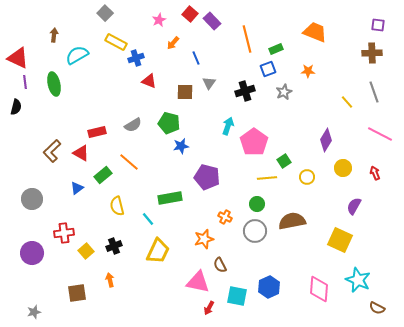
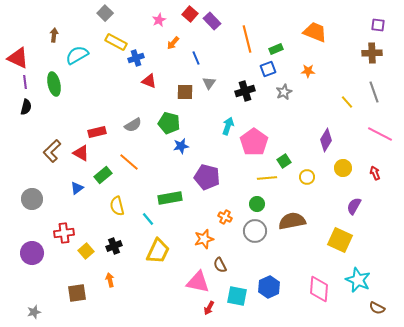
black semicircle at (16, 107): moved 10 px right
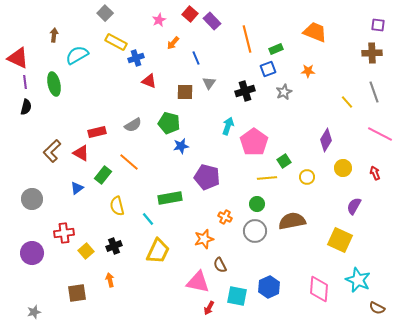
green rectangle at (103, 175): rotated 12 degrees counterclockwise
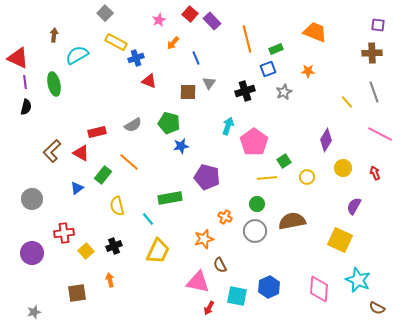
brown square at (185, 92): moved 3 px right
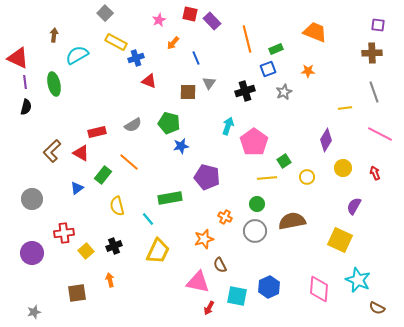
red square at (190, 14): rotated 28 degrees counterclockwise
yellow line at (347, 102): moved 2 px left, 6 px down; rotated 56 degrees counterclockwise
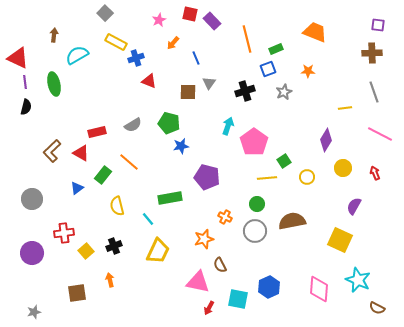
cyan square at (237, 296): moved 1 px right, 3 px down
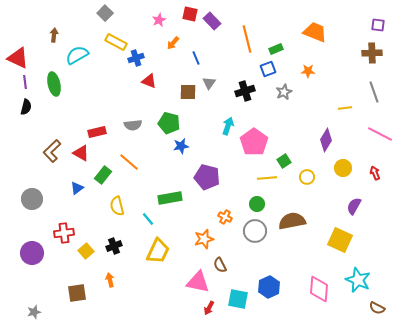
gray semicircle at (133, 125): rotated 24 degrees clockwise
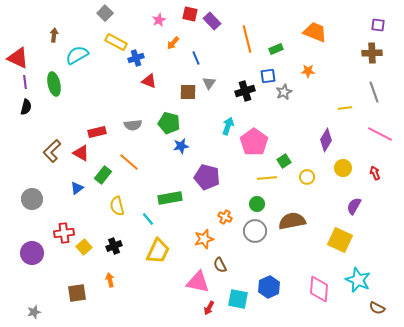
blue square at (268, 69): moved 7 px down; rotated 14 degrees clockwise
yellow square at (86, 251): moved 2 px left, 4 px up
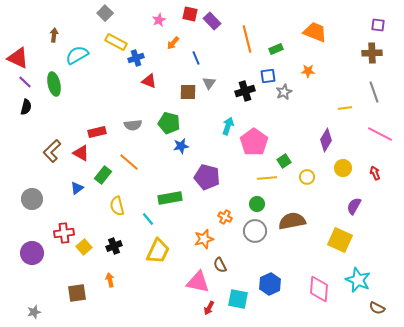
purple line at (25, 82): rotated 40 degrees counterclockwise
blue hexagon at (269, 287): moved 1 px right, 3 px up
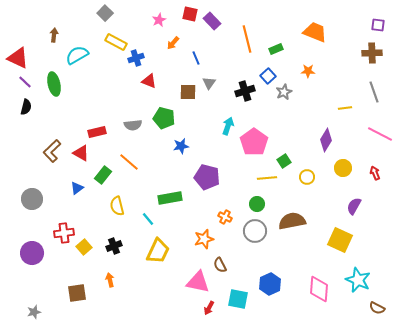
blue square at (268, 76): rotated 35 degrees counterclockwise
green pentagon at (169, 123): moved 5 px left, 5 px up
